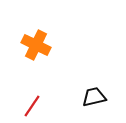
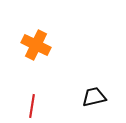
red line: rotated 25 degrees counterclockwise
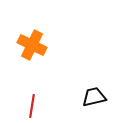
orange cross: moved 4 px left
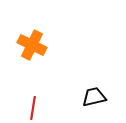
red line: moved 1 px right, 2 px down
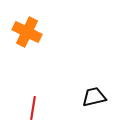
orange cross: moved 5 px left, 13 px up
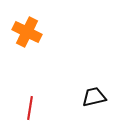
red line: moved 3 px left
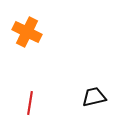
red line: moved 5 px up
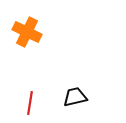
black trapezoid: moved 19 px left
